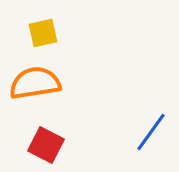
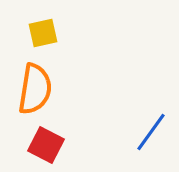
orange semicircle: moved 6 px down; rotated 108 degrees clockwise
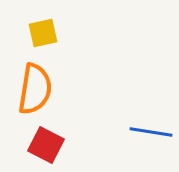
blue line: rotated 63 degrees clockwise
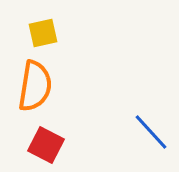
orange semicircle: moved 3 px up
blue line: rotated 39 degrees clockwise
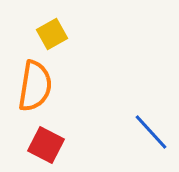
yellow square: moved 9 px right, 1 px down; rotated 16 degrees counterclockwise
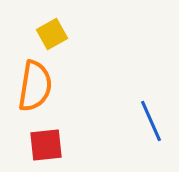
blue line: moved 11 px up; rotated 18 degrees clockwise
red square: rotated 33 degrees counterclockwise
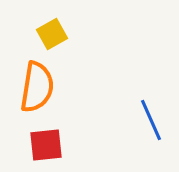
orange semicircle: moved 2 px right, 1 px down
blue line: moved 1 px up
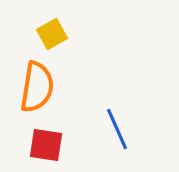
blue line: moved 34 px left, 9 px down
red square: rotated 15 degrees clockwise
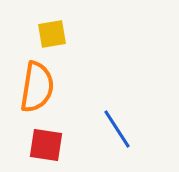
yellow square: rotated 20 degrees clockwise
blue line: rotated 9 degrees counterclockwise
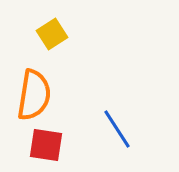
yellow square: rotated 24 degrees counterclockwise
orange semicircle: moved 3 px left, 8 px down
